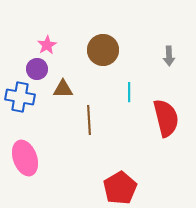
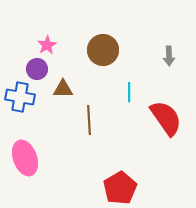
red semicircle: rotated 21 degrees counterclockwise
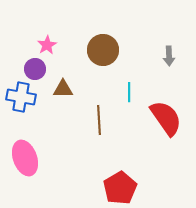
purple circle: moved 2 px left
blue cross: moved 1 px right
brown line: moved 10 px right
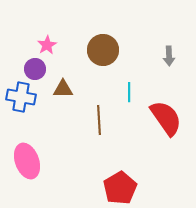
pink ellipse: moved 2 px right, 3 px down
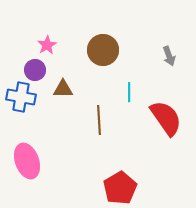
gray arrow: rotated 18 degrees counterclockwise
purple circle: moved 1 px down
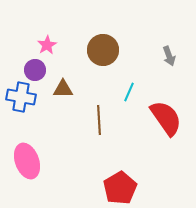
cyan line: rotated 24 degrees clockwise
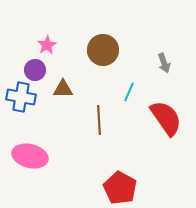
gray arrow: moved 5 px left, 7 px down
pink ellipse: moved 3 px right, 5 px up; rotated 56 degrees counterclockwise
red pentagon: rotated 12 degrees counterclockwise
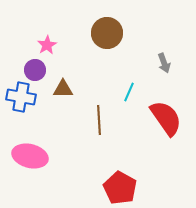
brown circle: moved 4 px right, 17 px up
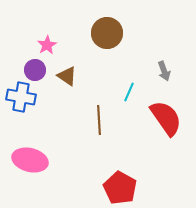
gray arrow: moved 8 px down
brown triangle: moved 4 px right, 13 px up; rotated 35 degrees clockwise
pink ellipse: moved 4 px down
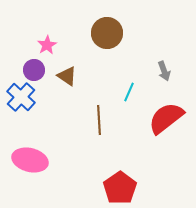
purple circle: moved 1 px left
blue cross: rotated 32 degrees clockwise
red semicircle: rotated 93 degrees counterclockwise
red pentagon: rotated 8 degrees clockwise
